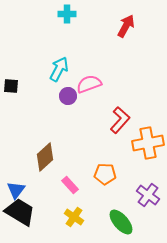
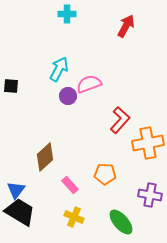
purple cross: moved 2 px right; rotated 25 degrees counterclockwise
yellow cross: rotated 12 degrees counterclockwise
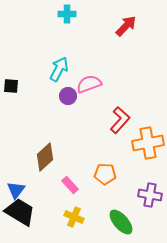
red arrow: rotated 15 degrees clockwise
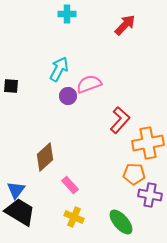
red arrow: moved 1 px left, 1 px up
orange pentagon: moved 29 px right
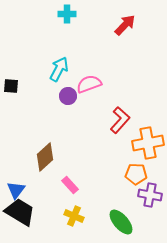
orange pentagon: moved 2 px right
yellow cross: moved 1 px up
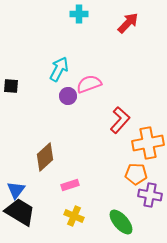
cyan cross: moved 12 px right
red arrow: moved 3 px right, 2 px up
pink rectangle: rotated 66 degrees counterclockwise
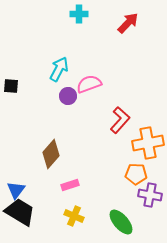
brown diamond: moved 6 px right, 3 px up; rotated 8 degrees counterclockwise
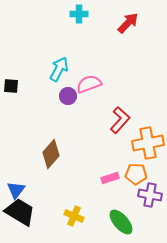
pink rectangle: moved 40 px right, 7 px up
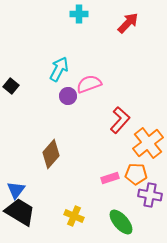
black square: rotated 35 degrees clockwise
orange cross: rotated 28 degrees counterclockwise
